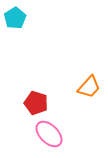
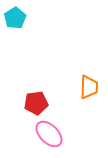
orange trapezoid: rotated 40 degrees counterclockwise
red pentagon: rotated 25 degrees counterclockwise
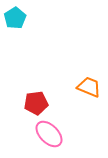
orange trapezoid: rotated 70 degrees counterclockwise
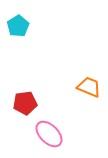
cyan pentagon: moved 3 px right, 8 px down
red pentagon: moved 11 px left
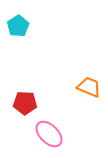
red pentagon: rotated 10 degrees clockwise
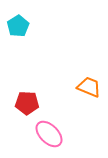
red pentagon: moved 2 px right
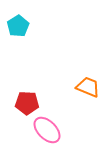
orange trapezoid: moved 1 px left
pink ellipse: moved 2 px left, 4 px up
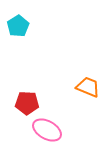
pink ellipse: rotated 16 degrees counterclockwise
